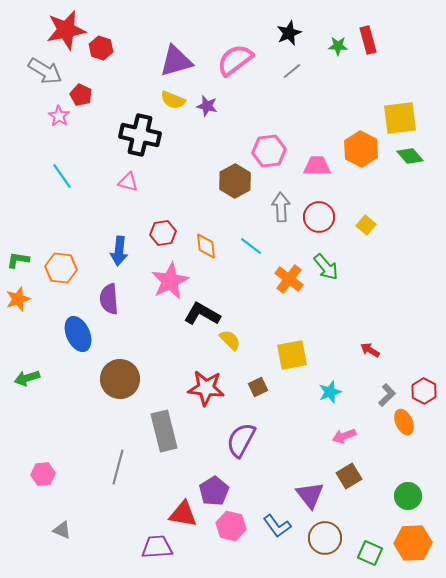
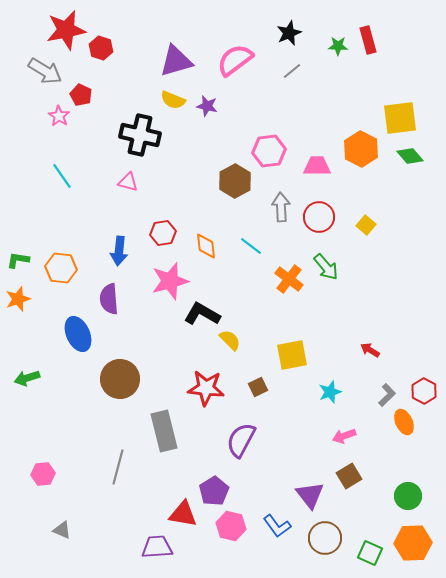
pink star at (170, 281): rotated 12 degrees clockwise
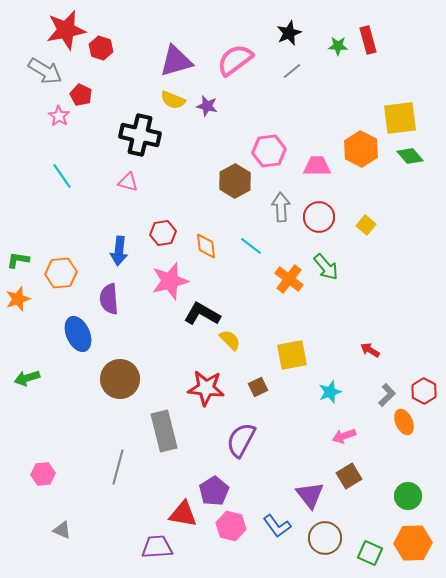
orange hexagon at (61, 268): moved 5 px down; rotated 12 degrees counterclockwise
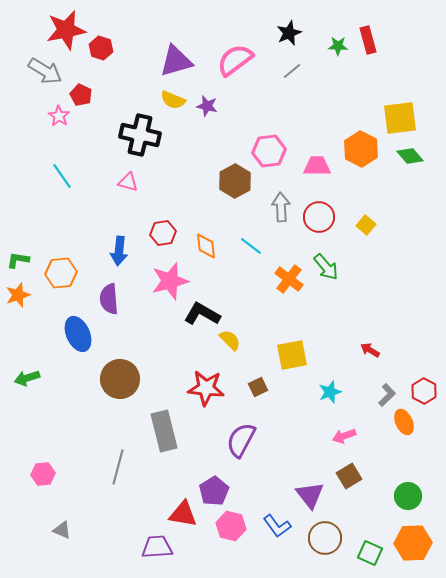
orange star at (18, 299): moved 4 px up
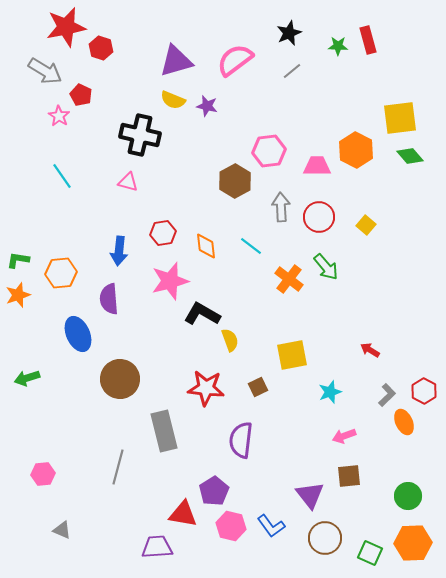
red star at (66, 30): moved 3 px up
orange hexagon at (361, 149): moved 5 px left, 1 px down
yellow semicircle at (230, 340): rotated 25 degrees clockwise
purple semicircle at (241, 440): rotated 21 degrees counterclockwise
brown square at (349, 476): rotated 25 degrees clockwise
blue L-shape at (277, 526): moved 6 px left
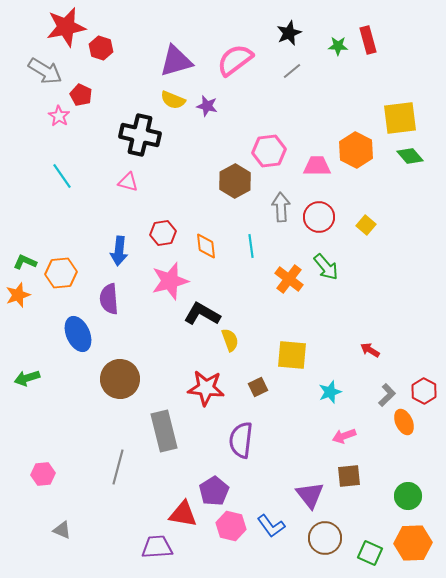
cyan line at (251, 246): rotated 45 degrees clockwise
green L-shape at (18, 260): moved 7 px right, 2 px down; rotated 15 degrees clockwise
yellow square at (292, 355): rotated 16 degrees clockwise
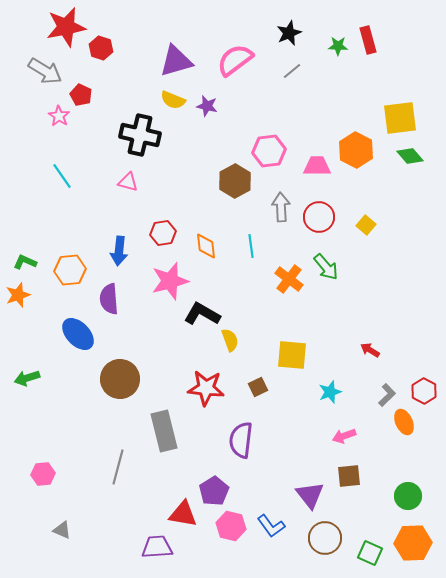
orange hexagon at (61, 273): moved 9 px right, 3 px up
blue ellipse at (78, 334): rotated 20 degrees counterclockwise
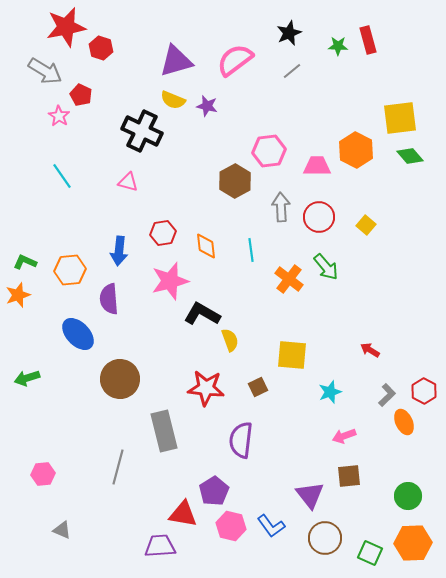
black cross at (140, 135): moved 2 px right, 4 px up; rotated 12 degrees clockwise
cyan line at (251, 246): moved 4 px down
purple trapezoid at (157, 547): moved 3 px right, 1 px up
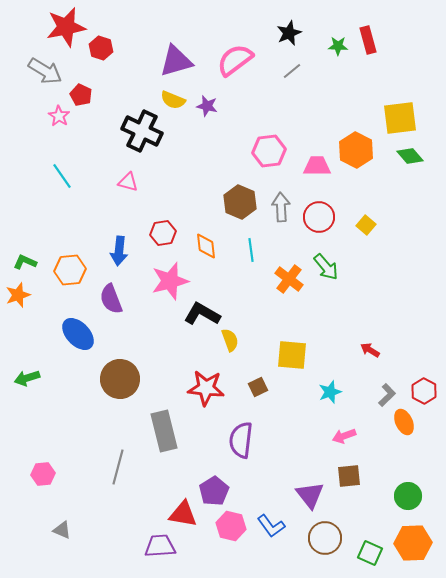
brown hexagon at (235, 181): moved 5 px right, 21 px down; rotated 8 degrees counterclockwise
purple semicircle at (109, 299): moved 2 px right; rotated 16 degrees counterclockwise
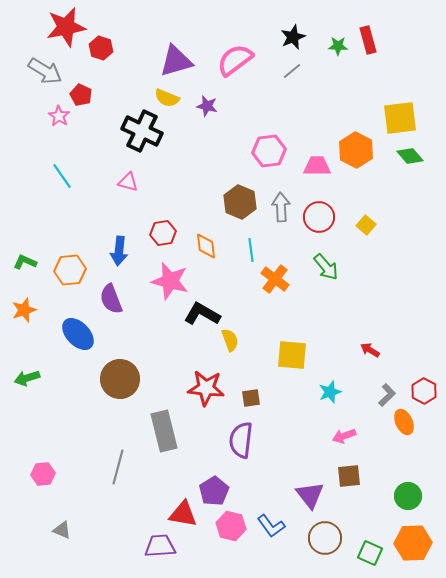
black star at (289, 33): moved 4 px right, 4 px down
yellow semicircle at (173, 100): moved 6 px left, 2 px up
orange cross at (289, 279): moved 14 px left
pink star at (170, 281): rotated 30 degrees clockwise
orange star at (18, 295): moved 6 px right, 15 px down
brown square at (258, 387): moved 7 px left, 11 px down; rotated 18 degrees clockwise
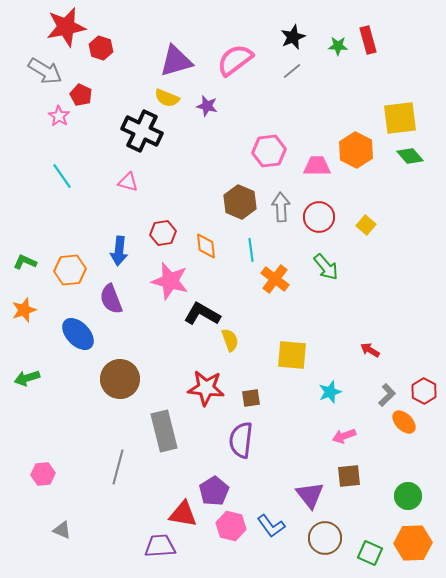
orange ellipse at (404, 422): rotated 20 degrees counterclockwise
